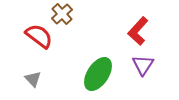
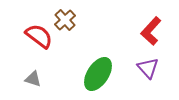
brown cross: moved 3 px right, 6 px down
red L-shape: moved 13 px right
purple triangle: moved 5 px right, 3 px down; rotated 15 degrees counterclockwise
gray triangle: rotated 30 degrees counterclockwise
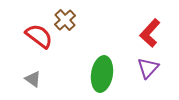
red L-shape: moved 1 px left, 2 px down
purple triangle: rotated 25 degrees clockwise
green ellipse: moved 4 px right; rotated 24 degrees counterclockwise
gray triangle: rotated 18 degrees clockwise
